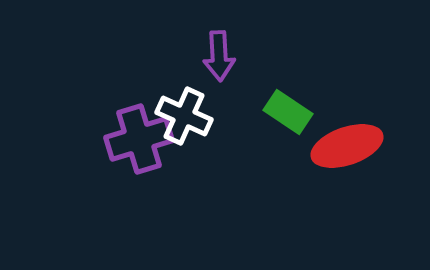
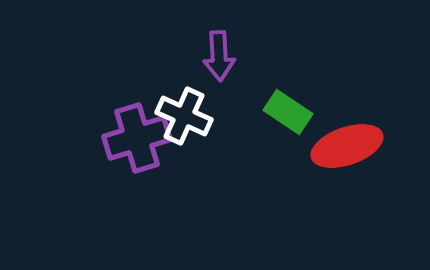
purple cross: moved 2 px left, 1 px up
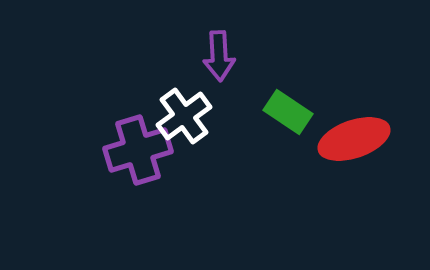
white cross: rotated 30 degrees clockwise
purple cross: moved 1 px right, 12 px down
red ellipse: moved 7 px right, 7 px up
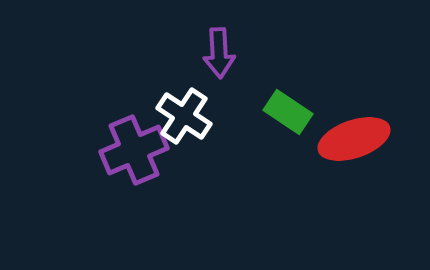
purple arrow: moved 3 px up
white cross: rotated 20 degrees counterclockwise
purple cross: moved 4 px left; rotated 6 degrees counterclockwise
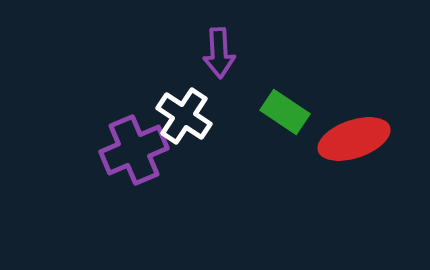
green rectangle: moved 3 px left
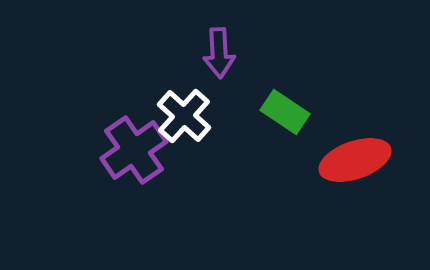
white cross: rotated 8 degrees clockwise
red ellipse: moved 1 px right, 21 px down
purple cross: rotated 12 degrees counterclockwise
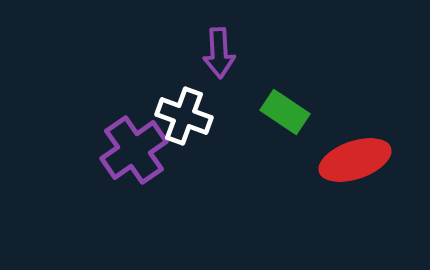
white cross: rotated 22 degrees counterclockwise
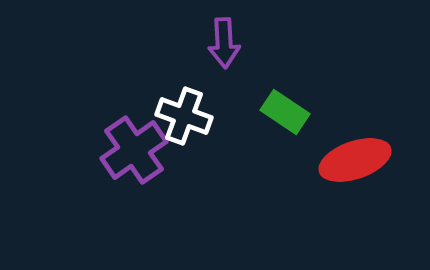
purple arrow: moved 5 px right, 10 px up
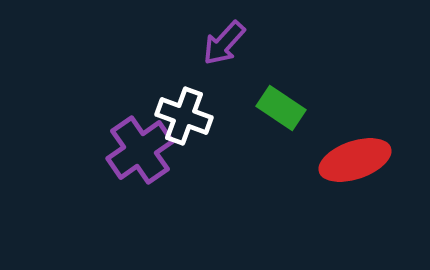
purple arrow: rotated 45 degrees clockwise
green rectangle: moved 4 px left, 4 px up
purple cross: moved 6 px right
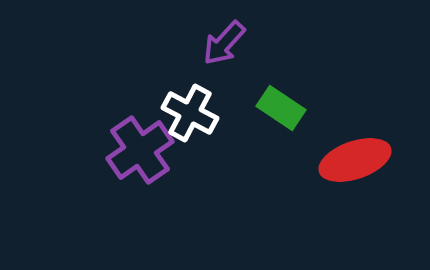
white cross: moved 6 px right, 3 px up; rotated 8 degrees clockwise
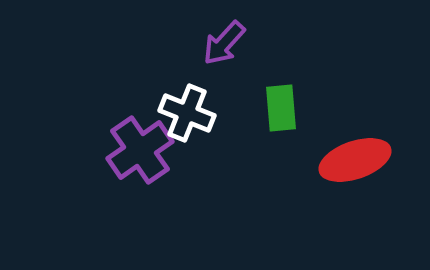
green rectangle: rotated 51 degrees clockwise
white cross: moved 3 px left; rotated 6 degrees counterclockwise
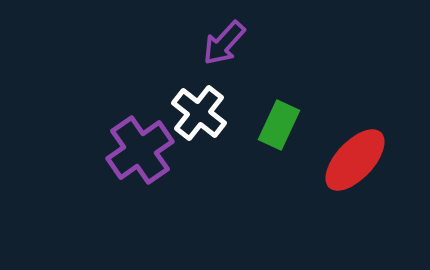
green rectangle: moved 2 px left, 17 px down; rotated 30 degrees clockwise
white cross: moved 12 px right; rotated 16 degrees clockwise
red ellipse: rotated 28 degrees counterclockwise
